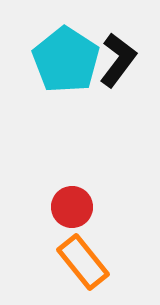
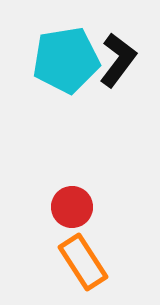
cyan pentagon: rotated 30 degrees clockwise
orange rectangle: rotated 6 degrees clockwise
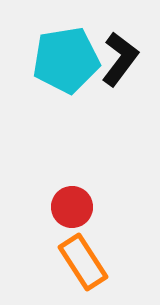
black L-shape: moved 2 px right, 1 px up
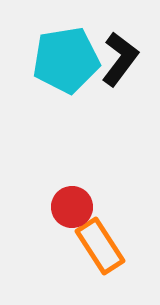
orange rectangle: moved 17 px right, 16 px up
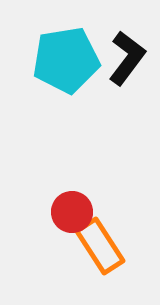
black L-shape: moved 7 px right, 1 px up
red circle: moved 5 px down
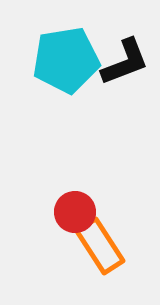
black L-shape: moved 2 px left, 4 px down; rotated 32 degrees clockwise
red circle: moved 3 px right
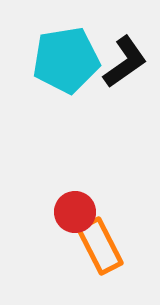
black L-shape: rotated 14 degrees counterclockwise
orange rectangle: rotated 6 degrees clockwise
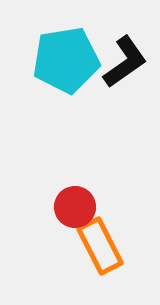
red circle: moved 5 px up
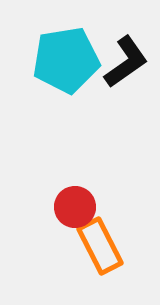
black L-shape: moved 1 px right
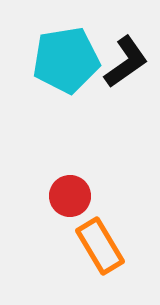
red circle: moved 5 px left, 11 px up
orange rectangle: rotated 4 degrees counterclockwise
